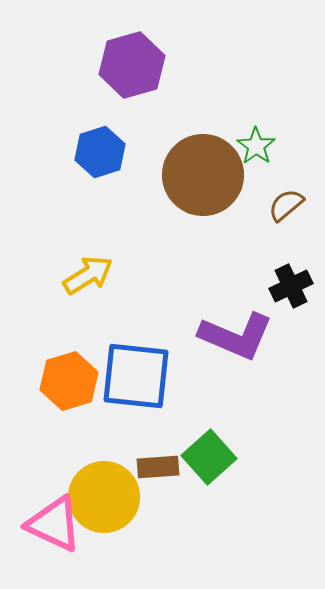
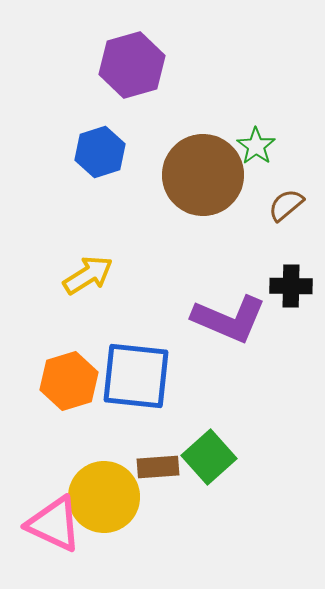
black cross: rotated 27 degrees clockwise
purple L-shape: moved 7 px left, 17 px up
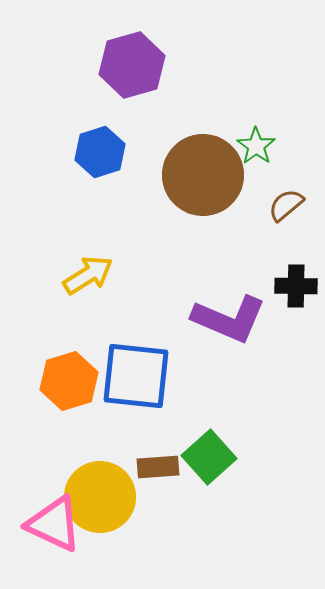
black cross: moved 5 px right
yellow circle: moved 4 px left
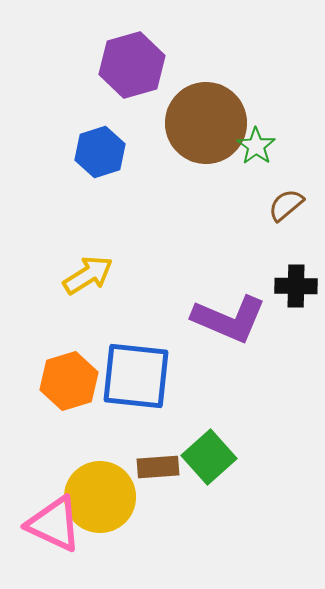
brown circle: moved 3 px right, 52 px up
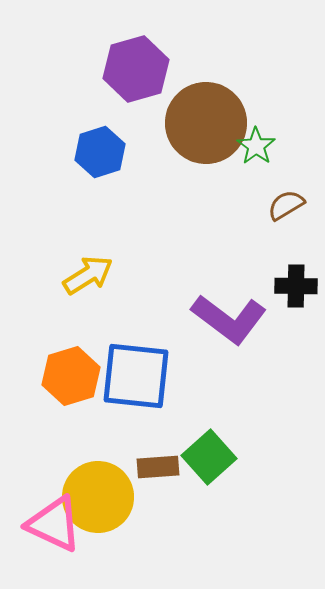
purple hexagon: moved 4 px right, 4 px down
brown semicircle: rotated 9 degrees clockwise
purple L-shape: rotated 14 degrees clockwise
orange hexagon: moved 2 px right, 5 px up
yellow circle: moved 2 px left
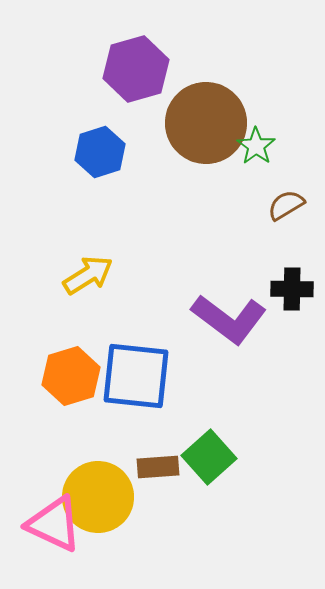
black cross: moved 4 px left, 3 px down
